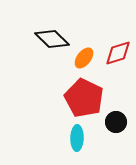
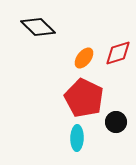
black diamond: moved 14 px left, 12 px up
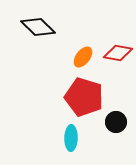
red diamond: rotated 28 degrees clockwise
orange ellipse: moved 1 px left, 1 px up
red pentagon: moved 1 px up; rotated 9 degrees counterclockwise
cyan ellipse: moved 6 px left
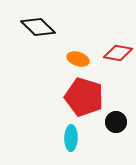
orange ellipse: moved 5 px left, 2 px down; rotated 70 degrees clockwise
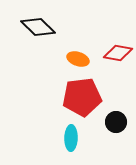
red pentagon: moved 2 px left; rotated 24 degrees counterclockwise
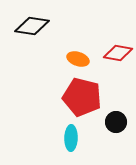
black diamond: moved 6 px left, 1 px up; rotated 36 degrees counterclockwise
red pentagon: rotated 21 degrees clockwise
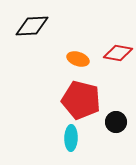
black diamond: rotated 12 degrees counterclockwise
red pentagon: moved 1 px left, 3 px down
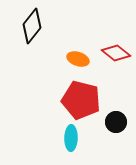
black diamond: rotated 48 degrees counterclockwise
red diamond: moved 2 px left; rotated 28 degrees clockwise
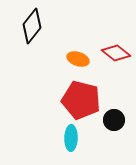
black circle: moved 2 px left, 2 px up
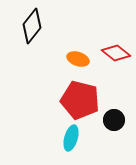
red pentagon: moved 1 px left
cyan ellipse: rotated 15 degrees clockwise
